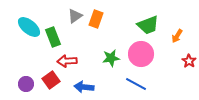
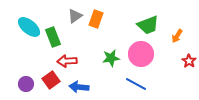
blue arrow: moved 5 px left
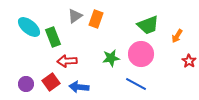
red square: moved 2 px down
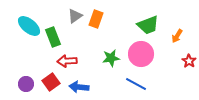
cyan ellipse: moved 1 px up
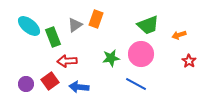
gray triangle: moved 9 px down
orange arrow: moved 2 px right, 1 px up; rotated 40 degrees clockwise
red square: moved 1 px left, 1 px up
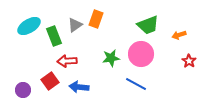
cyan ellipse: rotated 70 degrees counterclockwise
green rectangle: moved 1 px right, 1 px up
purple circle: moved 3 px left, 6 px down
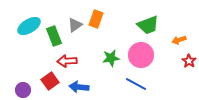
orange arrow: moved 5 px down
pink circle: moved 1 px down
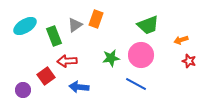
cyan ellipse: moved 4 px left
orange arrow: moved 2 px right
red star: rotated 16 degrees counterclockwise
red square: moved 4 px left, 5 px up
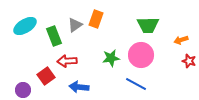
green trapezoid: rotated 20 degrees clockwise
